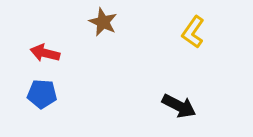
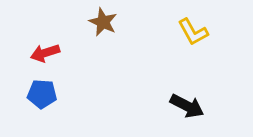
yellow L-shape: rotated 64 degrees counterclockwise
red arrow: rotated 32 degrees counterclockwise
black arrow: moved 8 px right
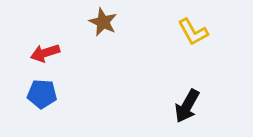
black arrow: rotated 92 degrees clockwise
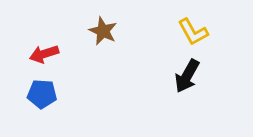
brown star: moved 9 px down
red arrow: moved 1 px left, 1 px down
black arrow: moved 30 px up
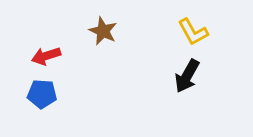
red arrow: moved 2 px right, 2 px down
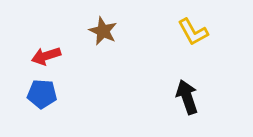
black arrow: moved 21 px down; rotated 132 degrees clockwise
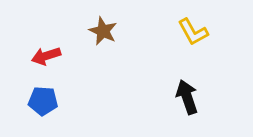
blue pentagon: moved 1 px right, 7 px down
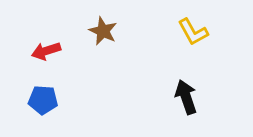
red arrow: moved 5 px up
black arrow: moved 1 px left
blue pentagon: moved 1 px up
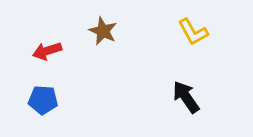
red arrow: moved 1 px right
black arrow: rotated 16 degrees counterclockwise
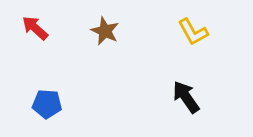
brown star: moved 2 px right
red arrow: moved 12 px left, 23 px up; rotated 60 degrees clockwise
blue pentagon: moved 4 px right, 4 px down
